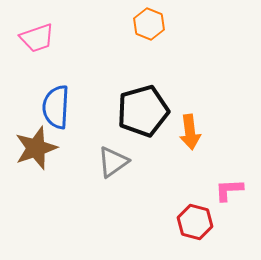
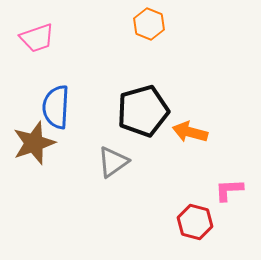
orange arrow: rotated 112 degrees clockwise
brown star: moved 2 px left, 5 px up
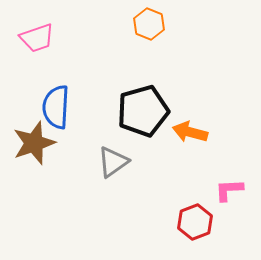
red hexagon: rotated 24 degrees clockwise
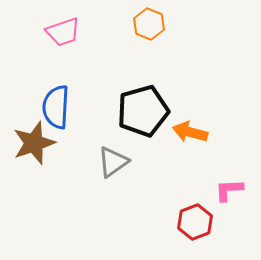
pink trapezoid: moved 26 px right, 6 px up
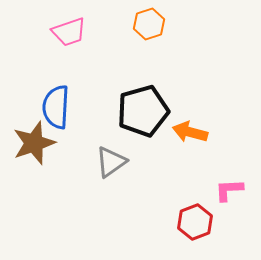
orange hexagon: rotated 20 degrees clockwise
pink trapezoid: moved 6 px right
gray triangle: moved 2 px left
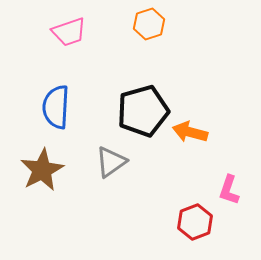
brown star: moved 8 px right, 27 px down; rotated 9 degrees counterclockwise
pink L-shape: rotated 68 degrees counterclockwise
